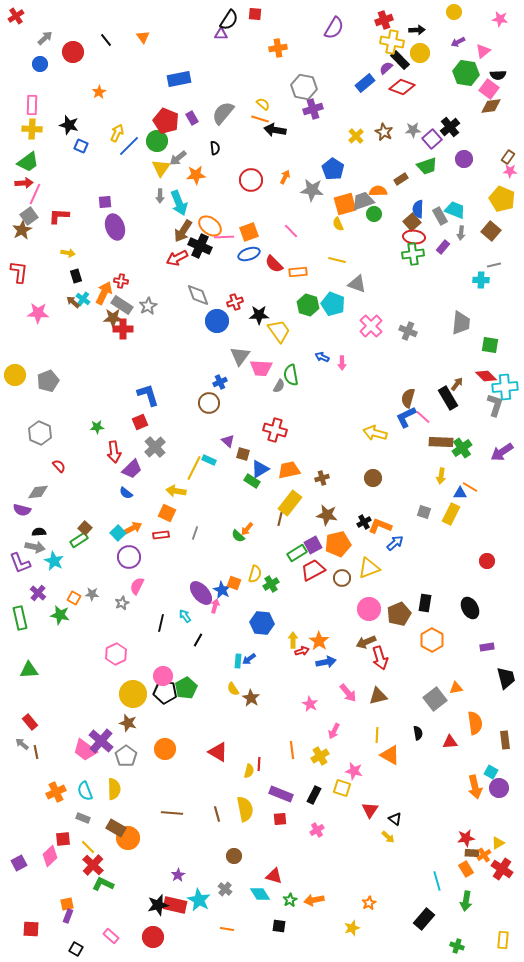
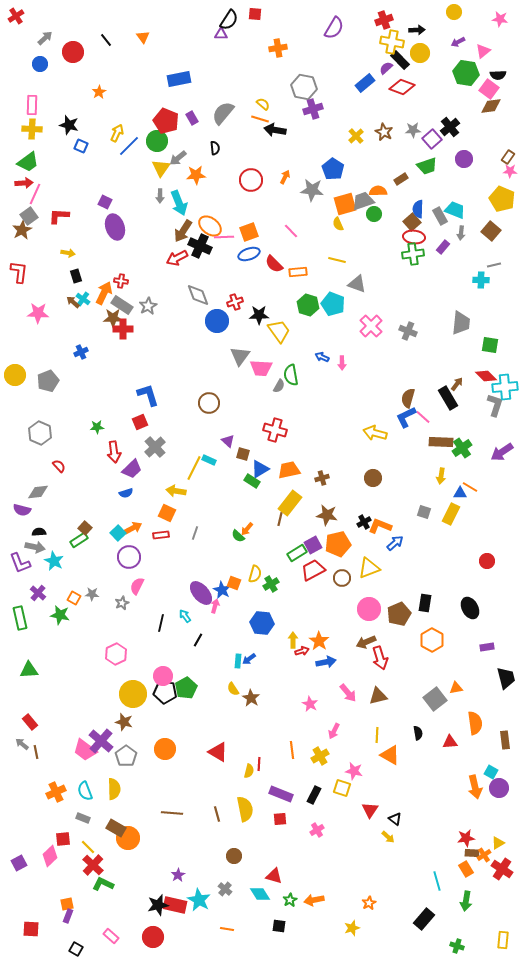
purple square at (105, 202): rotated 32 degrees clockwise
blue cross at (220, 382): moved 139 px left, 30 px up
blue semicircle at (126, 493): rotated 56 degrees counterclockwise
brown star at (128, 723): moved 4 px left, 1 px up
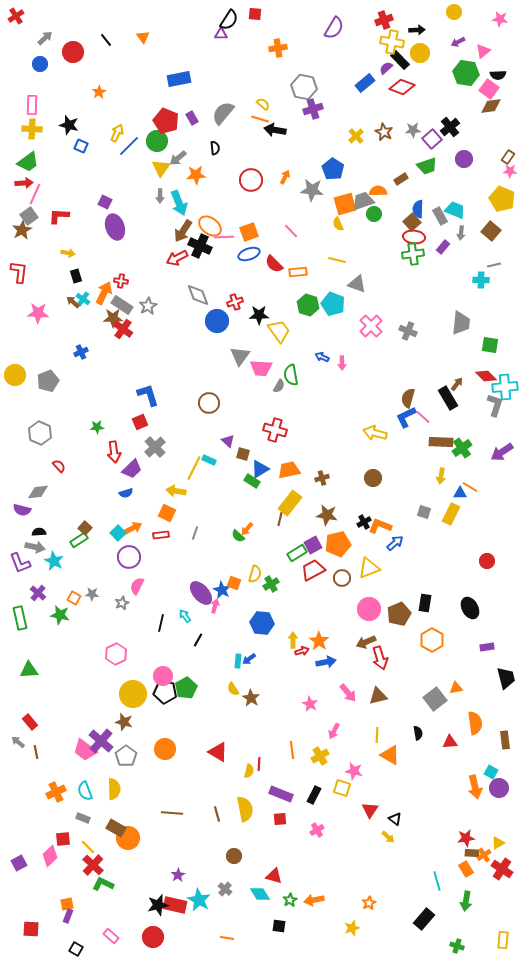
red cross at (123, 329): rotated 36 degrees clockwise
gray arrow at (22, 744): moved 4 px left, 2 px up
orange line at (227, 929): moved 9 px down
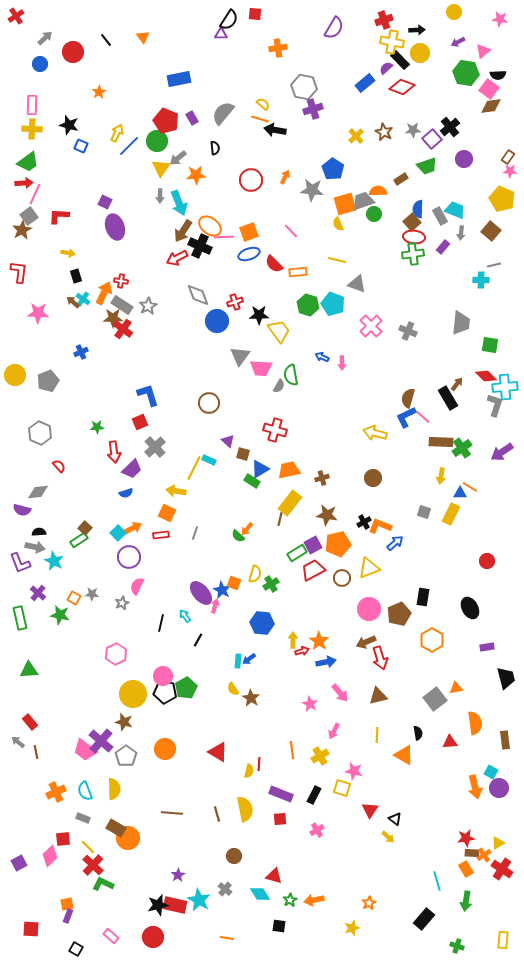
black rectangle at (425, 603): moved 2 px left, 6 px up
pink arrow at (348, 693): moved 8 px left
orange triangle at (390, 755): moved 14 px right
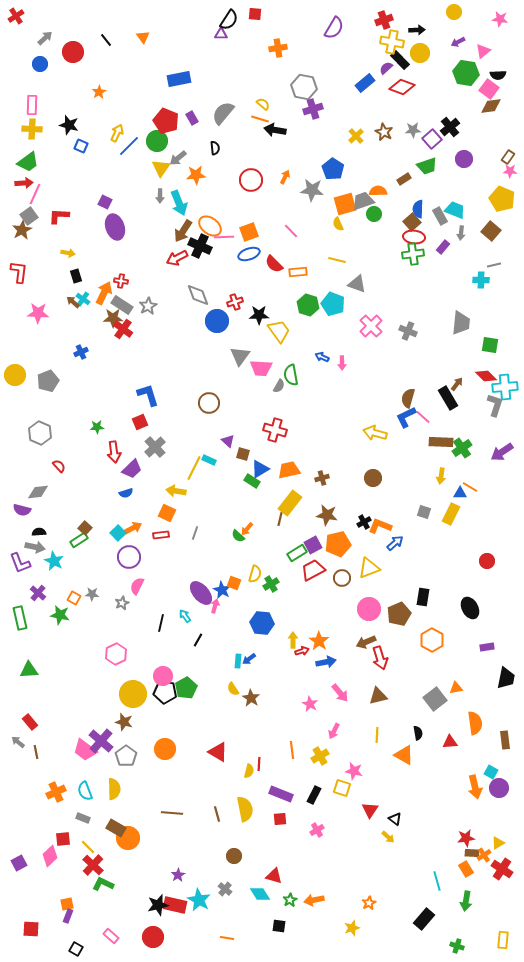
brown rectangle at (401, 179): moved 3 px right
black trapezoid at (506, 678): rotated 25 degrees clockwise
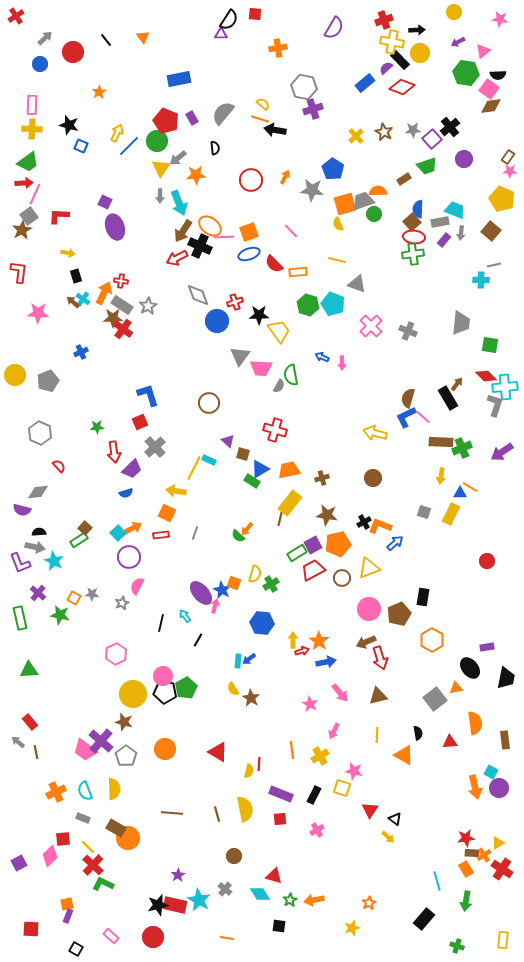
gray rectangle at (440, 216): moved 6 px down; rotated 72 degrees counterclockwise
purple rectangle at (443, 247): moved 1 px right, 7 px up
green cross at (462, 448): rotated 12 degrees clockwise
black ellipse at (470, 608): moved 60 px down; rotated 10 degrees counterclockwise
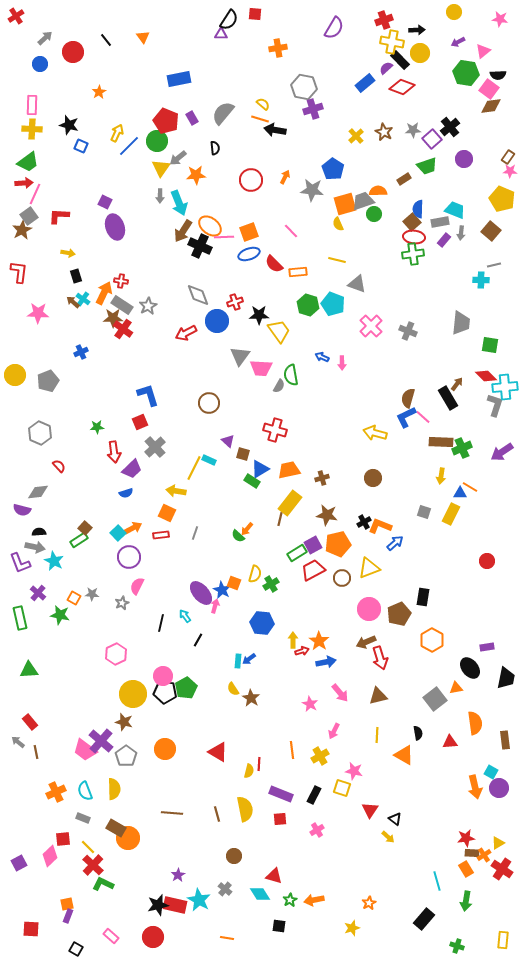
red arrow at (177, 258): moved 9 px right, 75 px down
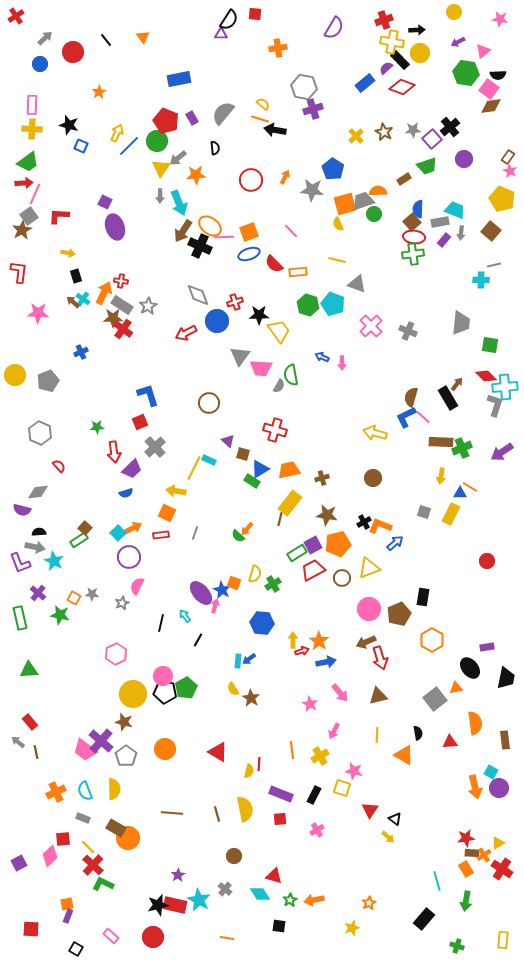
pink star at (510, 171): rotated 24 degrees clockwise
brown semicircle at (408, 398): moved 3 px right, 1 px up
green cross at (271, 584): moved 2 px right
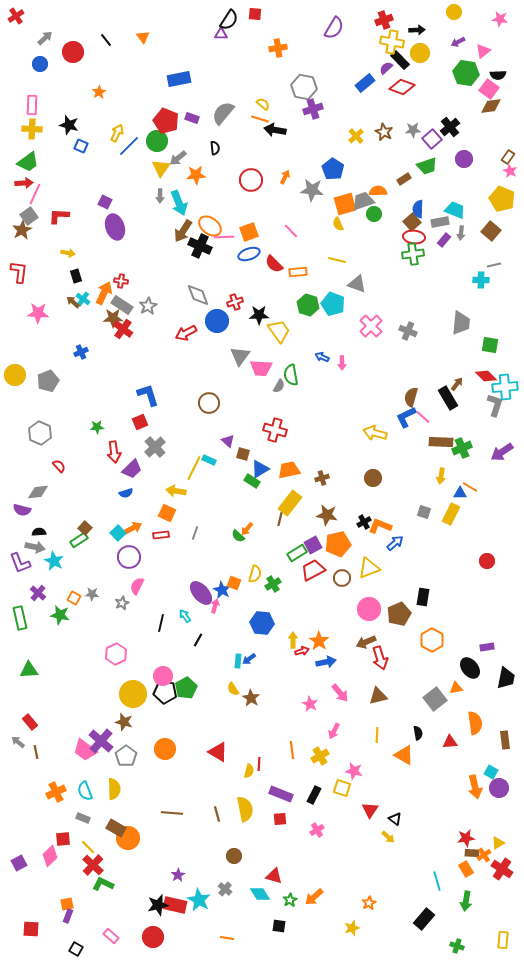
purple rectangle at (192, 118): rotated 40 degrees counterclockwise
orange arrow at (314, 900): moved 3 px up; rotated 30 degrees counterclockwise
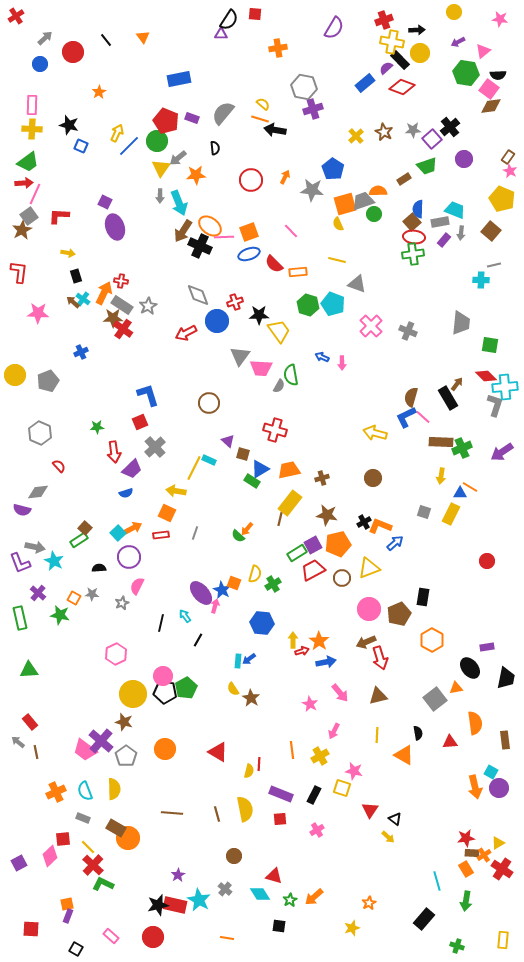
black semicircle at (39, 532): moved 60 px right, 36 px down
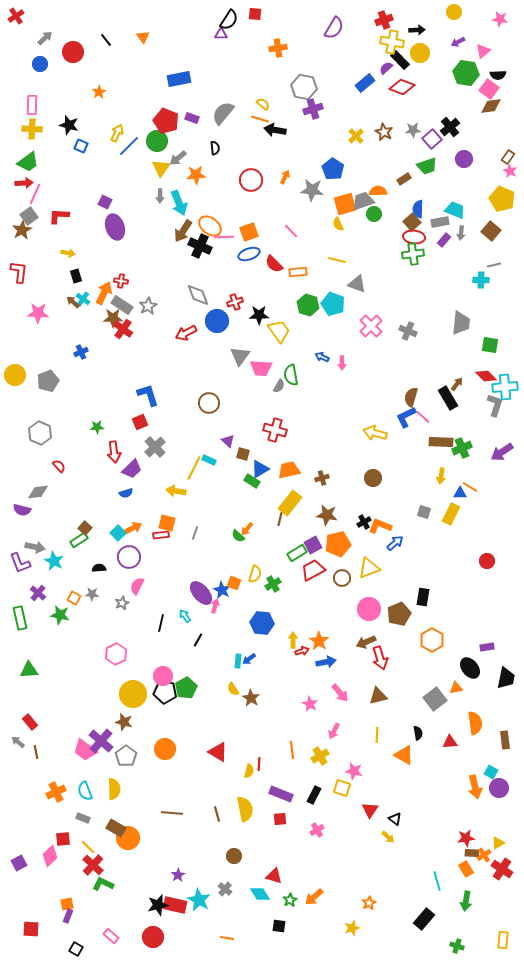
orange square at (167, 513): moved 10 px down; rotated 12 degrees counterclockwise
